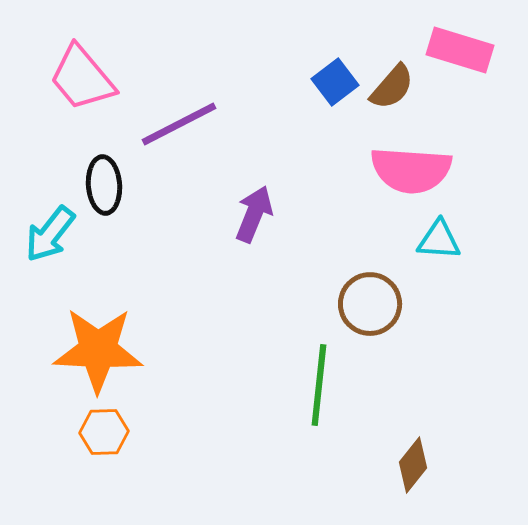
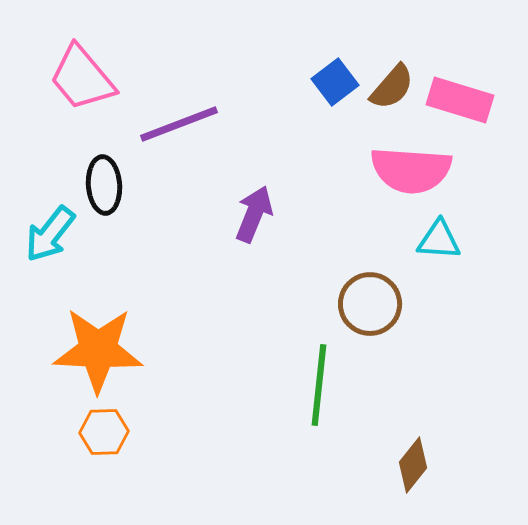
pink rectangle: moved 50 px down
purple line: rotated 6 degrees clockwise
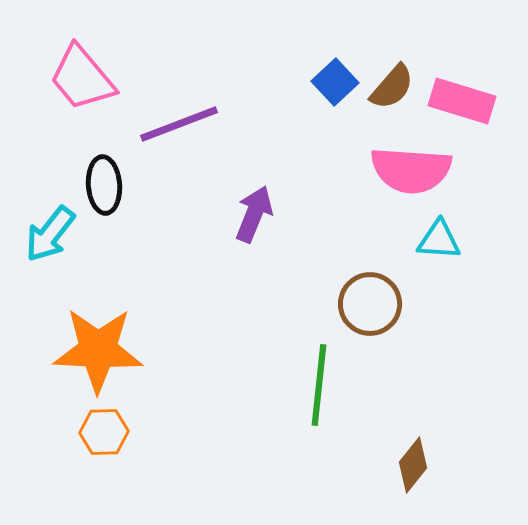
blue square: rotated 6 degrees counterclockwise
pink rectangle: moved 2 px right, 1 px down
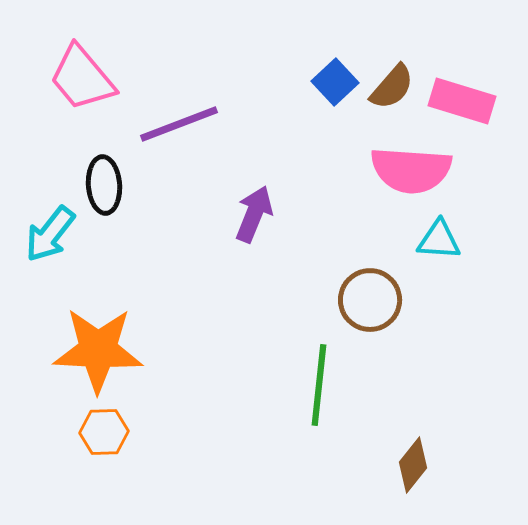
brown circle: moved 4 px up
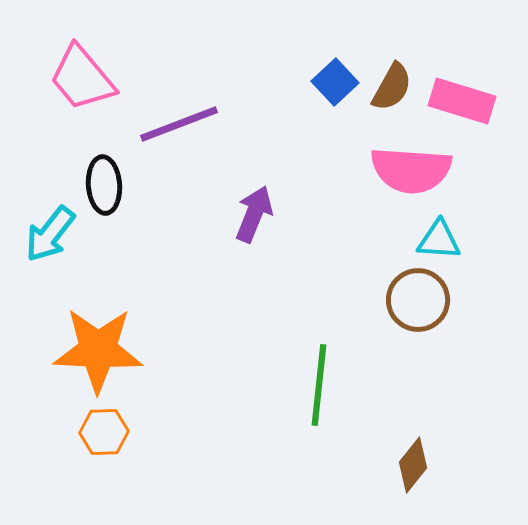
brown semicircle: rotated 12 degrees counterclockwise
brown circle: moved 48 px right
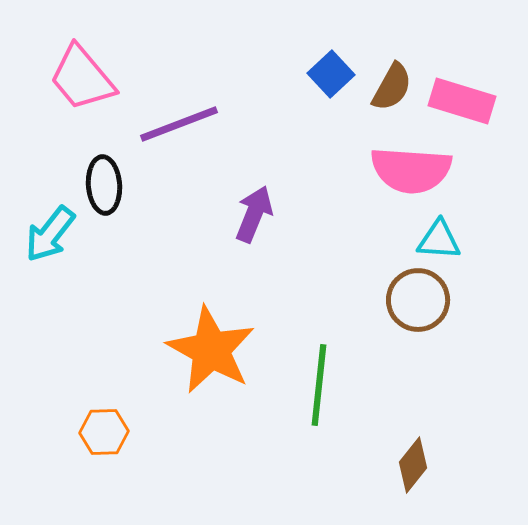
blue square: moved 4 px left, 8 px up
orange star: moved 113 px right; rotated 26 degrees clockwise
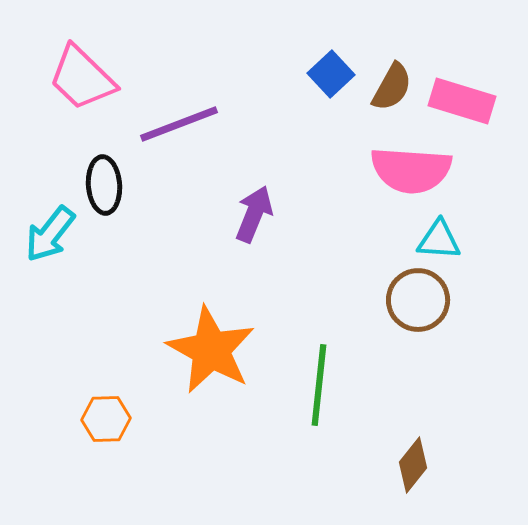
pink trapezoid: rotated 6 degrees counterclockwise
orange hexagon: moved 2 px right, 13 px up
